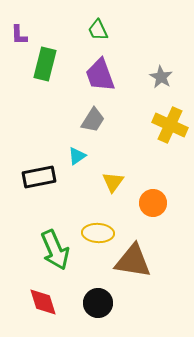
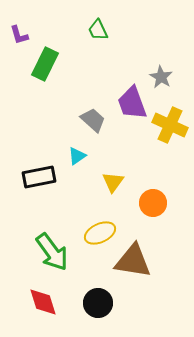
purple L-shape: rotated 15 degrees counterclockwise
green rectangle: rotated 12 degrees clockwise
purple trapezoid: moved 32 px right, 28 px down
gray trapezoid: rotated 80 degrees counterclockwise
yellow ellipse: moved 2 px right; rotated 28 degrees counterclockwise
green arrow: moved 3 px left, 2 px down; rotated 12 degrees counterclockwise
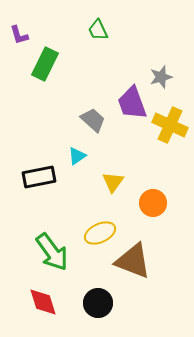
gray star: rotated 25 degrees clockwise
brown triangle: rotated 12 degrees clockwise
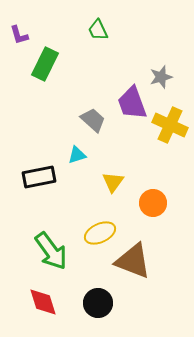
cyan triangle: moved 1 px up; rotated 18 degrees clockwise
green arrow: moved 1 px left, 1 px up
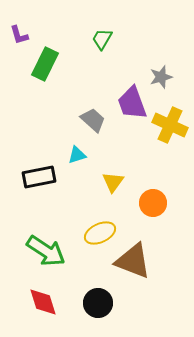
green trapezoid: moved 4 px right, 9 px down; rotated 55 degrees clockwise
green arrow: moved 5 px left; rotated 21 degrees counterclockwise
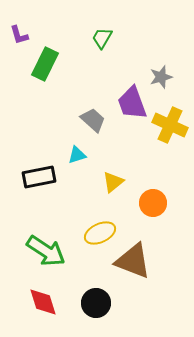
green trapezoid: moved 1 px up
yellow triangle: rotated 15 degrees clockwise
black circle: moved 2 px left
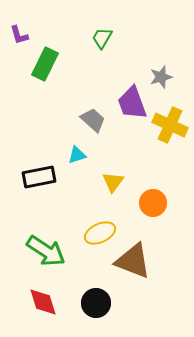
yellow triangle: rotated 15 degrees counterclockwise
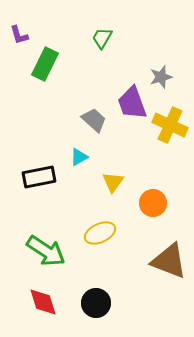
gray trapezoid: moved 1 px right
cyan triangle: moved 2 px right, 2 px down; rotated 12 degrees counterclockwise
brown triangle: moved 36 px right
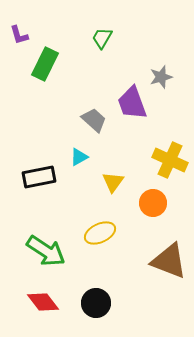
yellow cross: moved 35 px down
red diamond: rotated 20 degrees counterclockwise
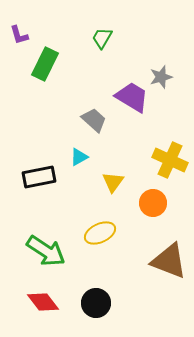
purple trapezoid: moved 6 px up; rotated 141 degrees clockwise
